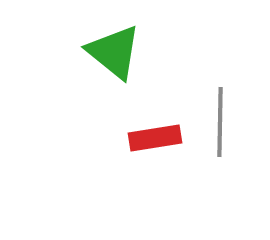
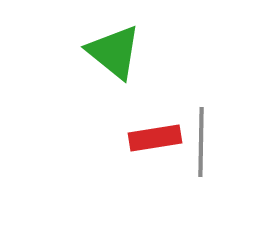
gray line: moved 19 px left, 20 px down
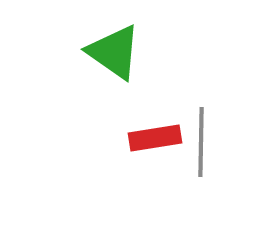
green triangle: rotated 4 degrees counterclockwise
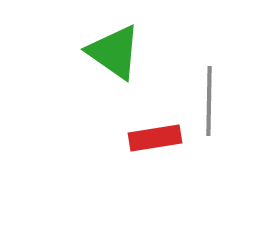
gray line: moved 8 px right, 41 px up
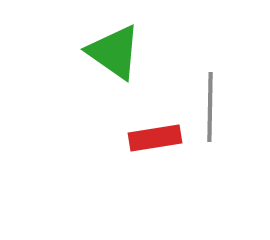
gray line: moved 1 px right, 6 px down
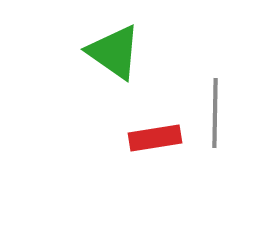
gray line: moved 5 px right, 6 px down
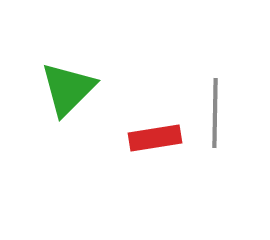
green triangle: moved 46 px left, 37 px down; rotated 40 degrees clockwise
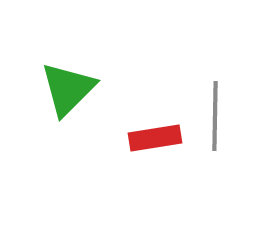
gray line: moved 3 px down
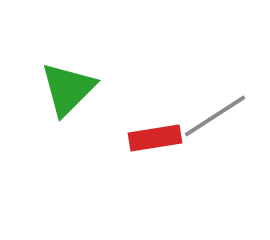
gray line: rotated 56 degrees clockwise
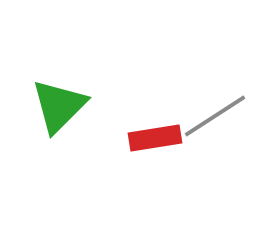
green triangle: moved 9 px left, 17 px down
